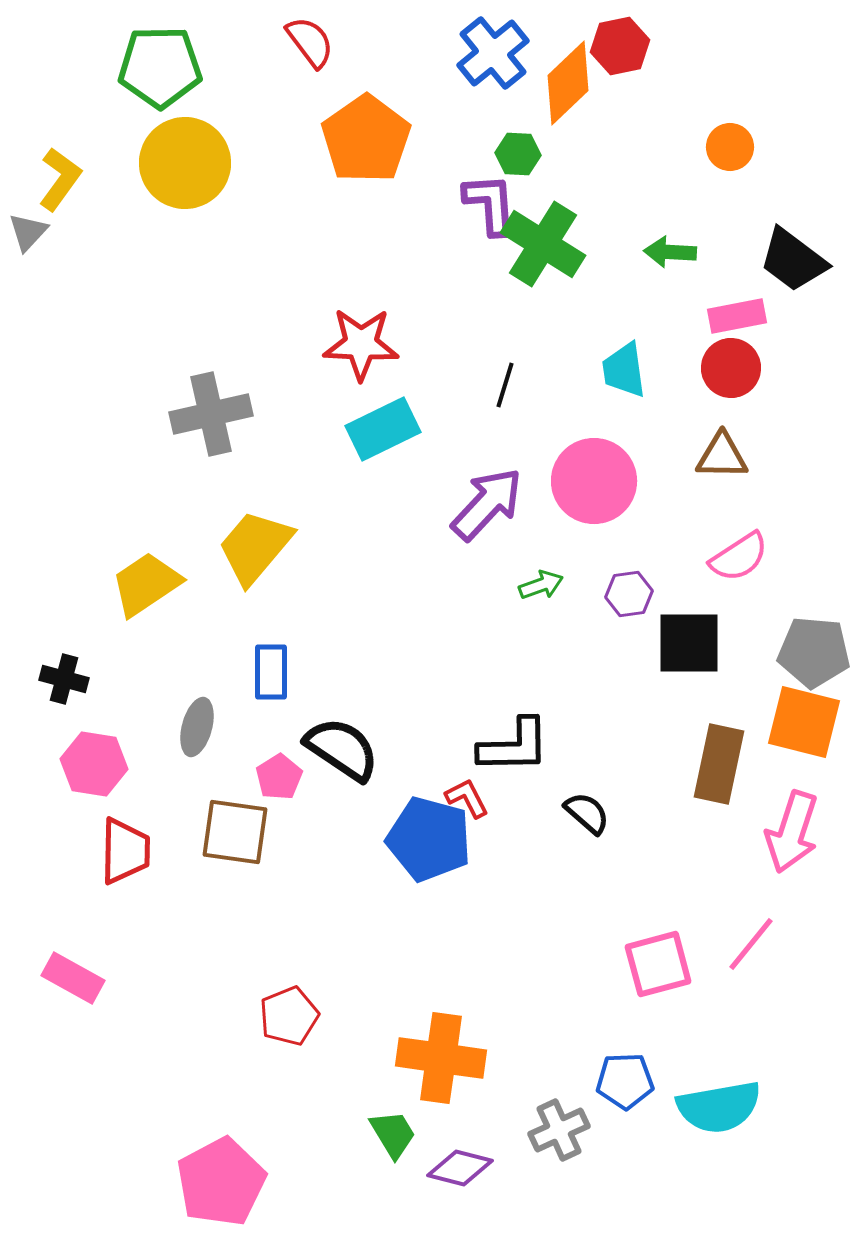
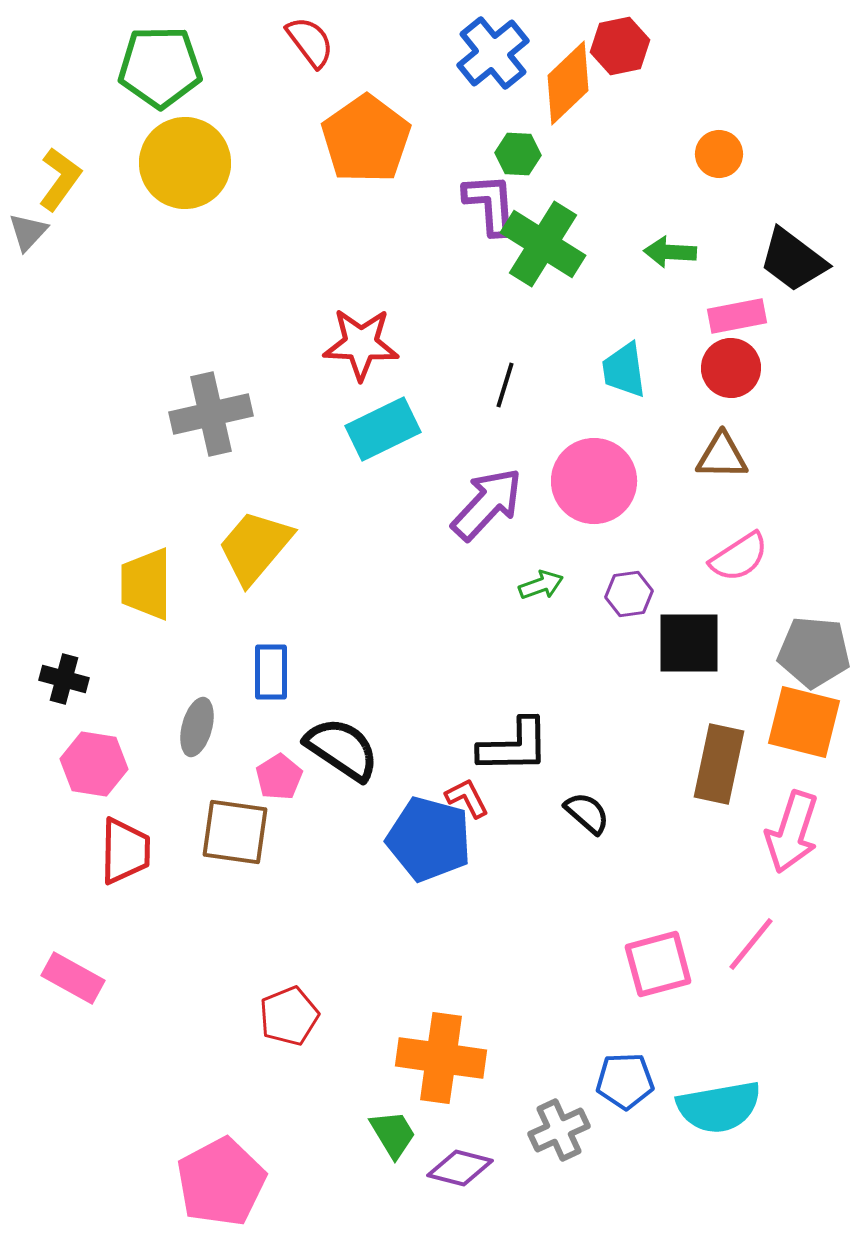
orange circle at (730, 147): moved 11 px left, 7 px down
yellow trapezoid at (146, 584): rotated 56 degrees counterclockwise
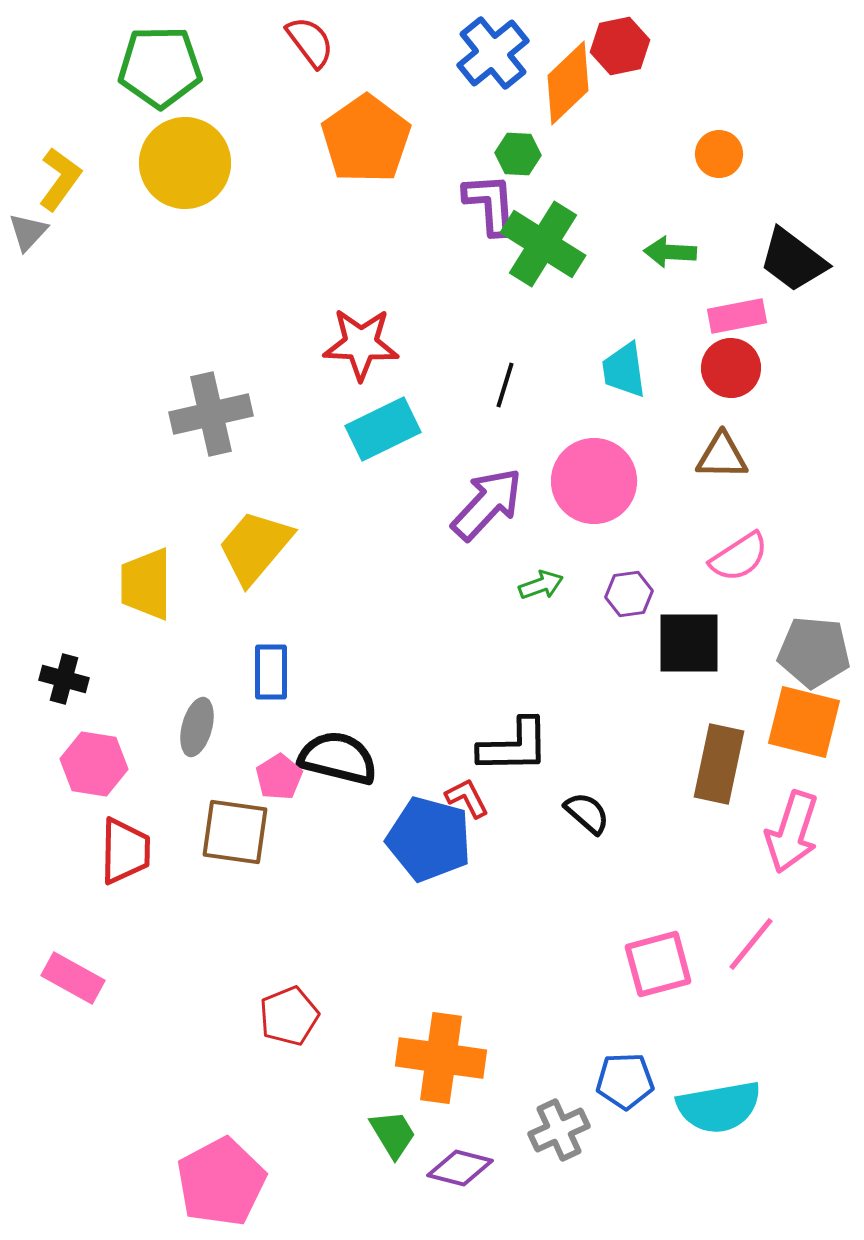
black semicircle at (342, 749): moved 4 px left, 9 px down; rotated 20 degrees counterclockwise
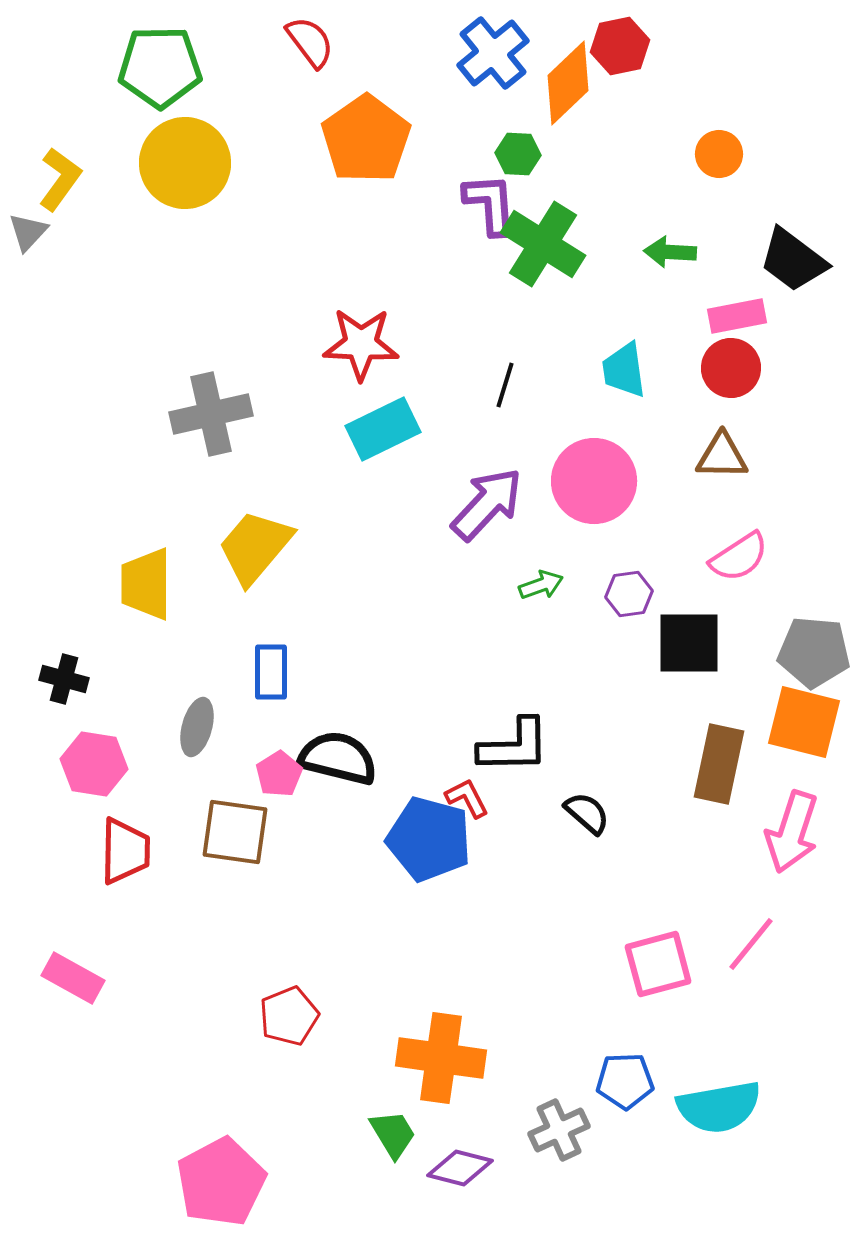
pink pentagon at (279, 777): moved 3 px up
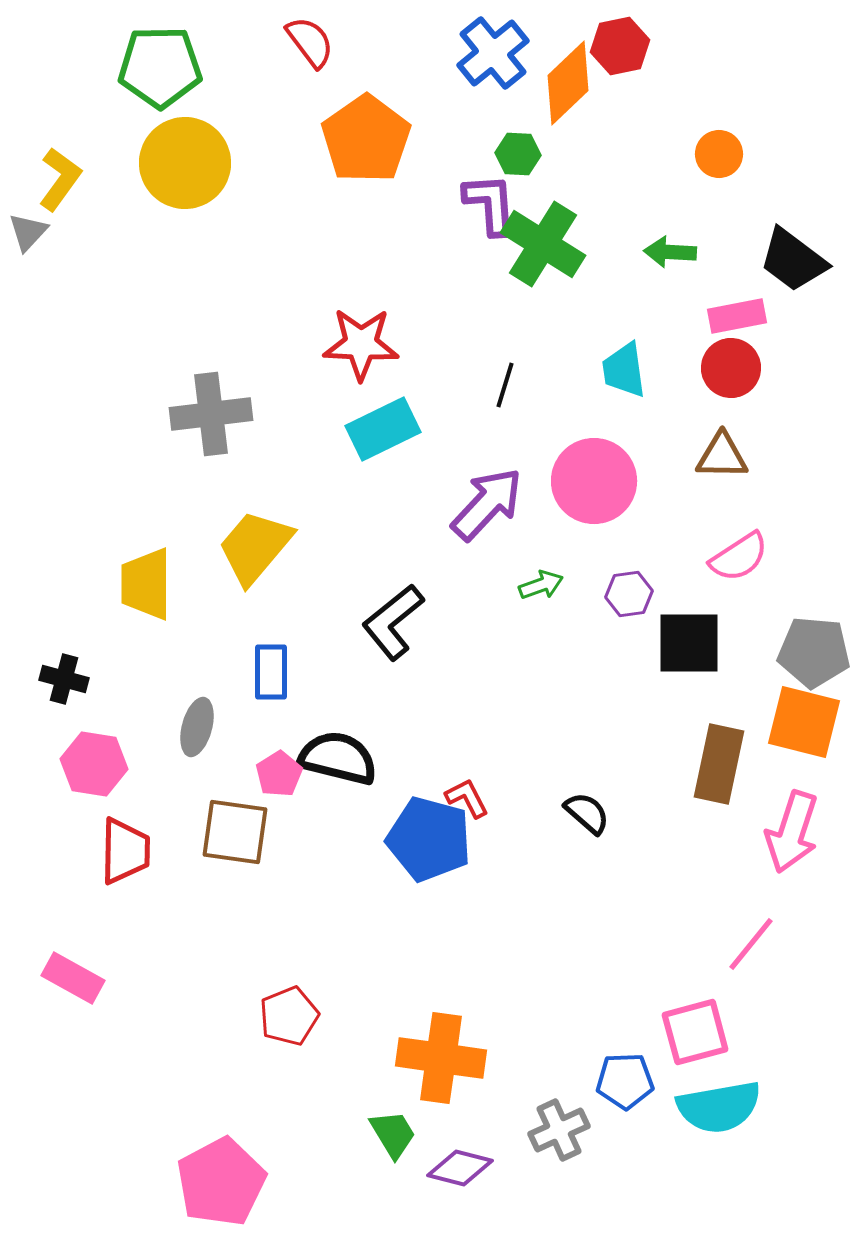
gray cross at (211, 414): rotated 6 degrees clockwise
black L-shape at (514, 746): moved 121 px left, 124 px up; rotated 142 degrees clockwise
pink square at (658, 964): moved 37 px right, 68 px down
